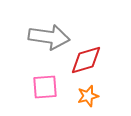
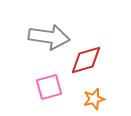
pink square: moved 4 px right; rotated 12 degrees counterclockwise
orange star: moved 6 px right, 3 px down
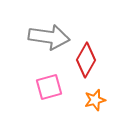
red diamond: rotated 44 degrees counterclockwise
orange star: moved 1 px right, 1 px down
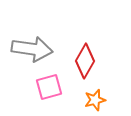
gray arrow: moved 17 px left, 12 px down
red diamond: moved 1 px left, 1 px down
